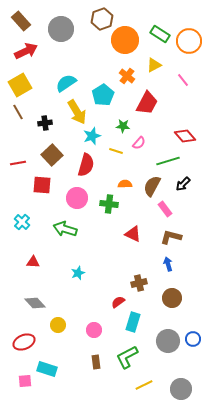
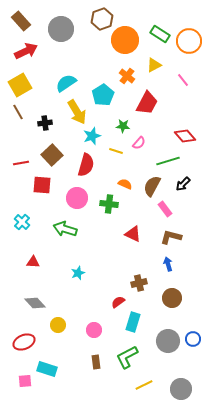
red line at (18, 163): moved 3 px right
orange semicircle at (125, 184): rotated 24 degrees clockwise
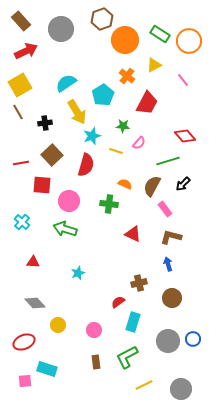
pink circle at (77, 198): moved 8 px left, 3 px down
